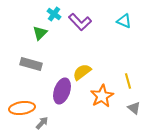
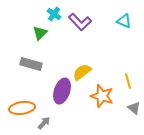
orange star: rotated 25 degrees counterclockwise
gray arrow: moved 2 px right
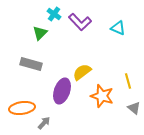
cyan triangle: moved 6 px left, 7 px down
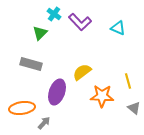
purple ellipse: moved 5 px left, 1 px down
orange star: rotated 15 degrees counterclockwise
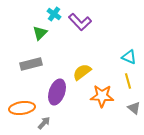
cyan triangle: moved 11 px right, 29 px down
gray rectangle: rotated 30 degrees counterclockwise
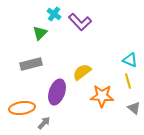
cyan triangle: moved 1 px right, 3 px down
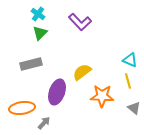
cyan cross: moved 16 px left
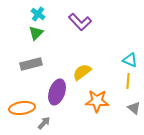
green triangle: moved 4 px left
yellow line: rotated 21 degrees clockwise
orange star: moved 5 px left, 5 px down
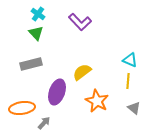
green triangle: rotated 28 degrees counterclockwise
orange star: rotated 25 degrees clockwise
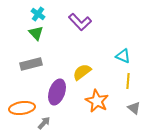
cyan triangle: moved 7 px left, 4 px up
